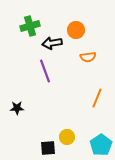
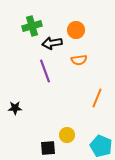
green cross: moved 2 px right
orange semicircle: moved 9 px left, 3 px down
black star: moved 2 px left
yellow circle: moved 2 px up
cyan pentagon: moved 1 px down; rotated 15 degrees counterclockwise
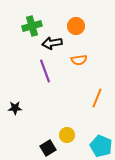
orange circle: moved 4 px up
black square: rotated 28 degrees counterclockwise
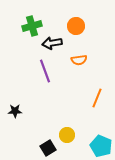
black star: moved 3 px down
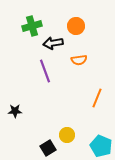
black arrow: moved 1 px right
